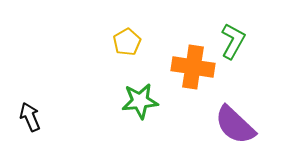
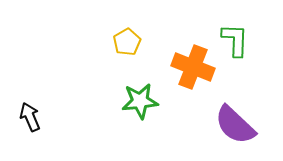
green L-shape: moved 2 px right, 1 px up; rotated 27 degrees counterclockwise
orange cross: rotated 12 degrees clockwise
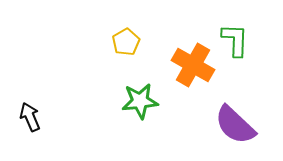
yellow pentagon: moved 1 px left
orange cross: moved 2 px up; rotated 9 degrees clockwise
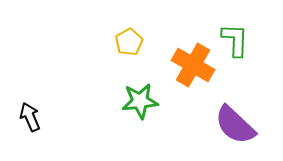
yellow pentagon: moved 3 px right
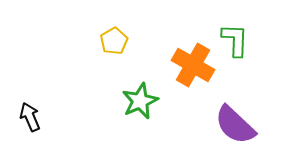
yellow pentagon: moved 15 px left, 1 px up
green star: rotated 18 degrees counterclockwise
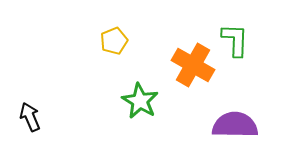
yellow pentagon: rotated 8 degrees clockwise
green star: rotated 18 degrees counterclockwise
purple semicircle: rotated 138 degrees clockwise
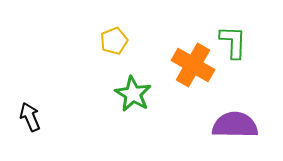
green L-shape: moved 2 px left, 2 px down
green star: moved 7 px left, 7 px up
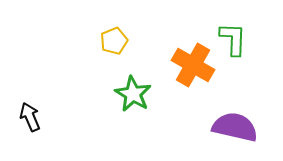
green L-shape: moved 3 px up
purple semicircle: moved 2 px down; rotated 12 degrees clockwise
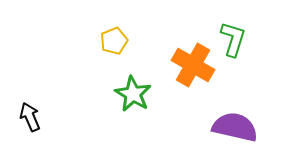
green L-shape: rotated 15 degrees clockwise
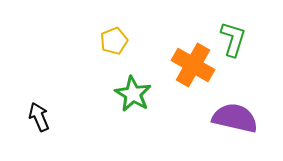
black arrow: moved 9 px right
purple semicircle: moved 9 px up
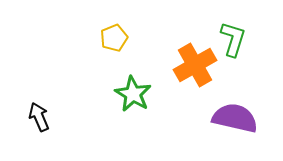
yellow pentagon: moved 3 px up
orange cross: moved 2 px right; rotated 30 degrees clockwise
